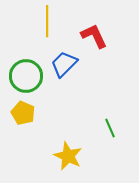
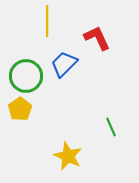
red L-shape: moved 3 px right, 2 px down
yellow pentagon: moved 3 px left, 4 px up; rotated 15 degrees clockwise
green line: moved 1 px right, 1 px up
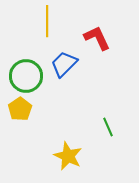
green line: moved 3 px left
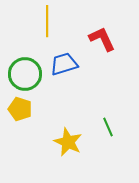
red L-shape: moved 5 px right, 1 px down
blue trapezoid: rotated 28 degrees clockwise
green circle: moved 1 px left, 2 px up
yellow pentagon: rotated 20 degrees counterclockwise
yellow star: moved 14 px up
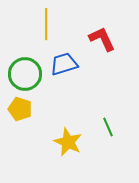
yellow line: moved 1 px left, 3 px down
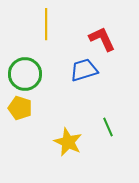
blue trapezoid: moved 20 px right, 6 px down
yellow pentagon: moved 1 px up
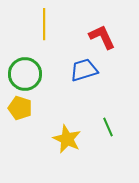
yellow line: moved 2 px left
red L-shape: moved 2 px up
yellow star: moved 1 px left, 3 px up
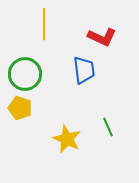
red L-shape: rotated 140 degrees clockwise
blue trapezoid: rotated 100 degrees clockwise
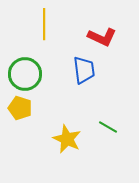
green line: rotated 36 degrees counterclockwise
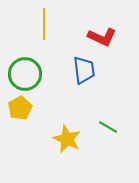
yellow pentagon: rotated 25 degrees clockwise
